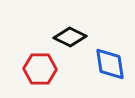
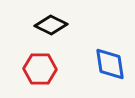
black diamond: moved 19 px left, 12 px up
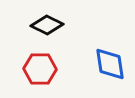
black diamond: moved 4 px left
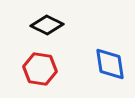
red hexagon: rotated 8 degrees clockwise
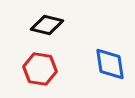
black diamond: rotated 12 degrees counterclockwise
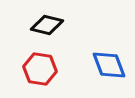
blue diamond: moved 1 px left, 1 px down; rotated 12 degrees counterclockwise
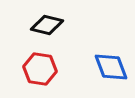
blue diamond: moved 2 px right, 2 px down
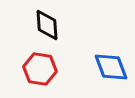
black diamond: rotated 72 degrees clockwise
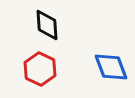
red hexagon: rotated 16 degrees clockwise
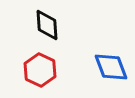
red hexagon: moved 1 px down
